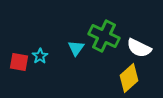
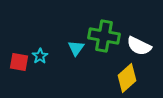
green cross: rotated 16 degrees counterclockwise
white semicircle: moved 2 px up
yellow diamond: moved 2 px left
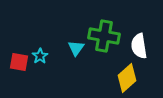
white semicircle: rotated 55 degrees clockwise
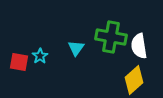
green cross: moved 7 px right, 1 px down
yellow diamond: moved 7 px right, 2 px down
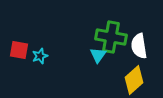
cyan triangle: moved 22 px right, 7 px down
cyan star: rotated 14 degrees clockwise
red square: moved 12 px up
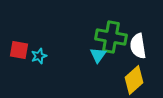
white semicircle: moved 1 px left
cyan star: moved 1 px left
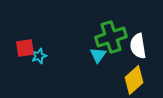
green cross: rotated 28 degrees counterclockwise
red square: moved 6 px right, 2 px up; rotated 18 degrees counterclockwise
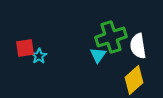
cyan star: rotated 14 degrees counterclockwise
